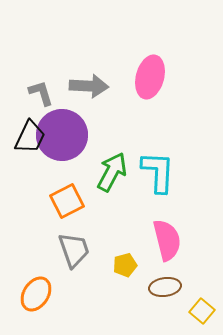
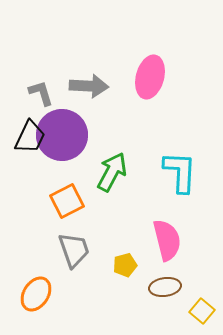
cyan L-shape: moved 22 px right
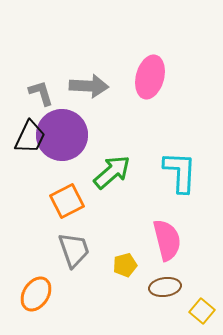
green arrow: rotated 21 degrees clockwise
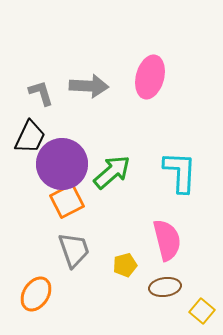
purple circle: moved 29 px down
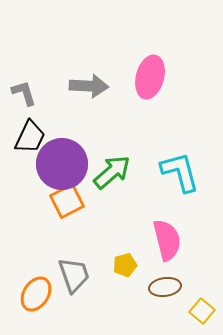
gray L-shape: moved 17 px left
cyan L-shape: rotated 18 degrees counterclockwise
gray trapezoid: moved 25 px down
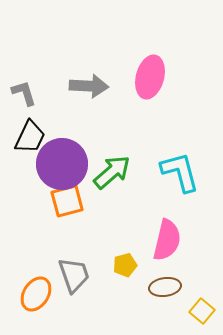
orange square: rotated 12 degrees clockwise
pink semicircle: rotated 27 degrees clockwise
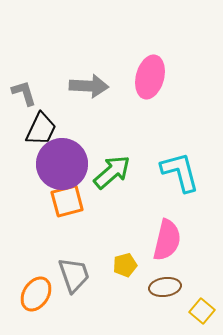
black trapezoid: moved 11 px right, 8 px up
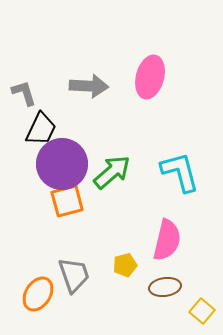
orange ellipse: moved 2 px right
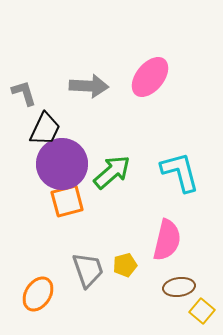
pink ellipse: rotated 24 degrees clockwise
black trapezoid: moved 4 px right
gray trapezoid: moved 14 px right, 5 px up
brown ellipse: moved 14 px right
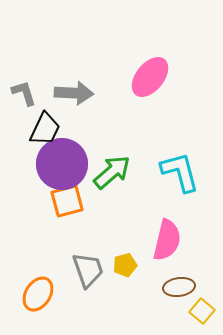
gray arrow: moved 15 px left, 7 px down
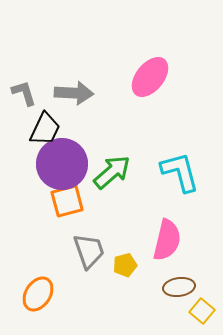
gray trapezoid: moved 1 px right, 19 px up
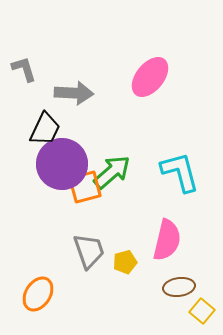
gray L-shape: moved 24 px up
orange square: moved 18 px right, 14 px up
yellow pentagon: moved 3 px up
